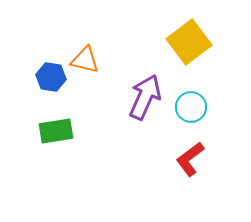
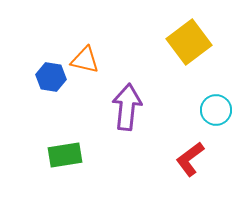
purple arrow: moved 18 px left, 10 px down; rotated 18 degrees counterclockwise
cyan circle: moved 25 px right, 3 px down
green rectangle: moved 9 px right, 24 px down
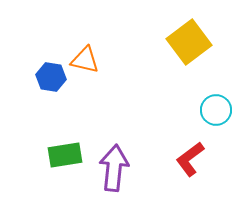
purple arrow: moved 13 px left, 61 px down
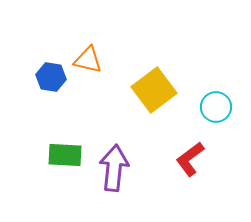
yellow square: moved 35 px left, 48 px down
orange triangle: moved 3 px right
cyan circle: moved 3 px up
green rectangle: rotated 12 degrees clockwise
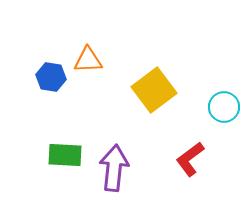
orange triangle: rotated 16 degrees counterclockwise
cyan circle: moved 8 px right
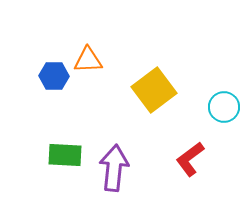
blue hexagon: moved 3 px right, 1 px up; rotated 8 degrees counterclockwise
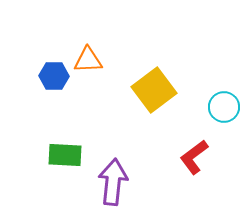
red L-shape: moved 4 px right, 2 px up
purple arrow: moved 1 px left, 14 px down
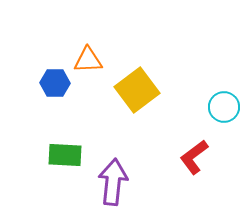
blue hexagon: moved 1 px right, 7 px down
yellow square: moved 17 px left
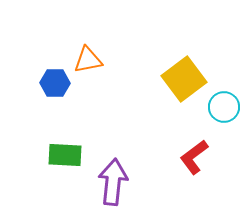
orange triangle: rotated 8 degrees counterclockwise
yellow square: moved 47 px right, 11 px up
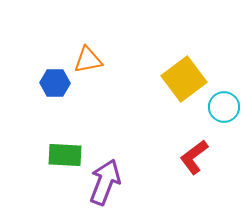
purple arrow: moved 8 px left; rotated 15 degrees clockwise
